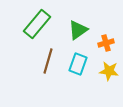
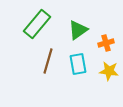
cyan rectangle: rotated 30 degrees counterclockwise
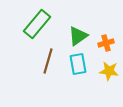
green triangle: moved 6 px down
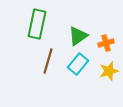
green rectangle: rotated 28 degrees counterclockwise
cyan rectangle: rotated 50 degrees clockwise
yellow star: rotated 24 degrees counterclockwise
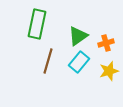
cyan rectangle: moved 1 px right, 2 px up
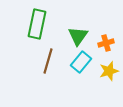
green triangle: rotated 20 degrees counterclockwise
cyan rectangle: moved 2 px right
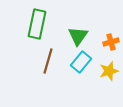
orange cross: moved 5 px right, 1 px up
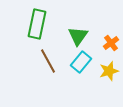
orange cross: moved 1 px down; rotated 21 degrees counterclockwise
brown line: rotated 45 degrees counterclockwise
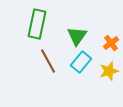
green triangle: moved 1 px left
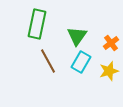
cyan rectangle: rotated 10 degrees counterclockwise
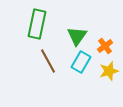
orange cross: moved 6 px left, 3 px down
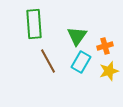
green rectangle: moved 3 px left; rotated 16 degrees counterclockwise
orange cross: rotated 21 degrees clockwise
